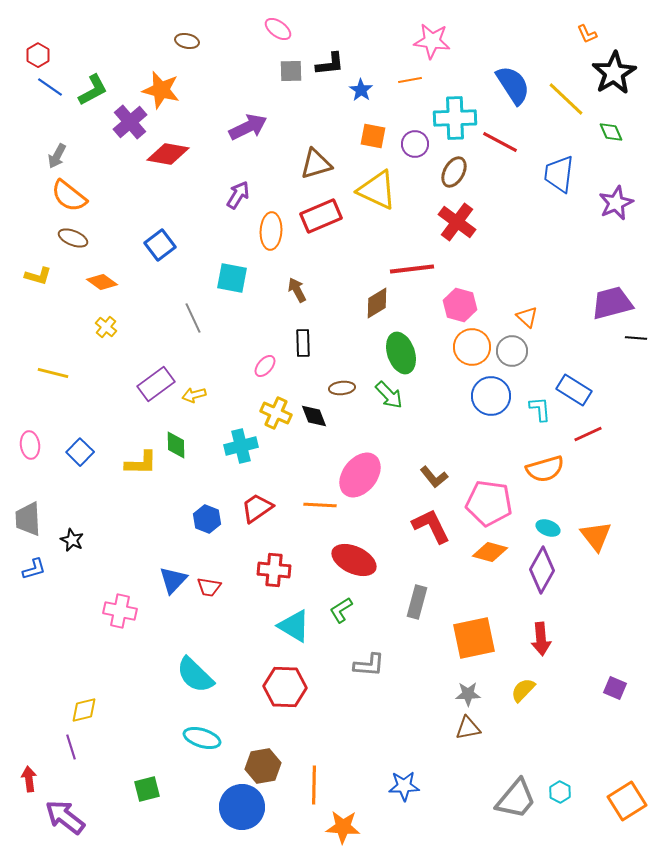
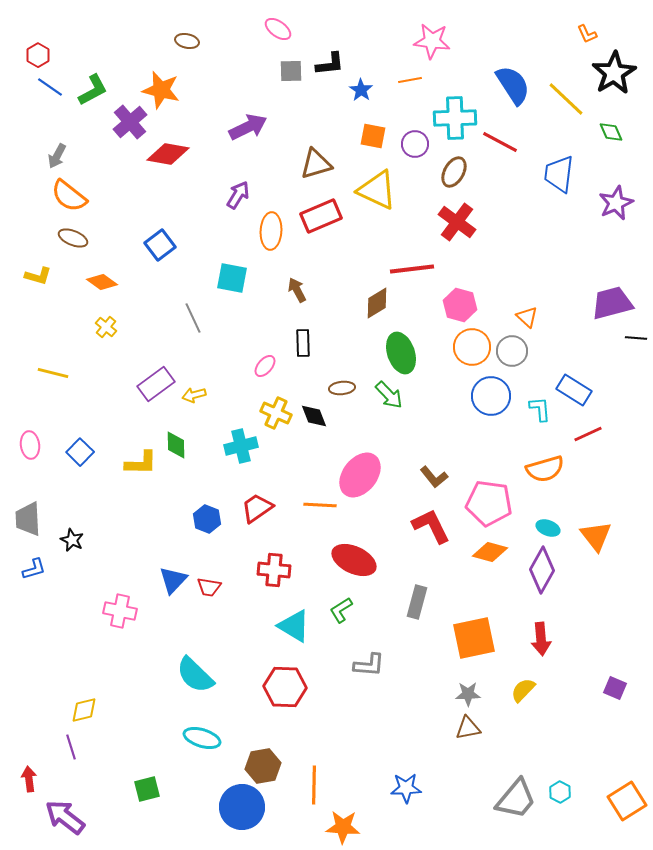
blue star at (404, 786): moved 2 px right, 2 px down
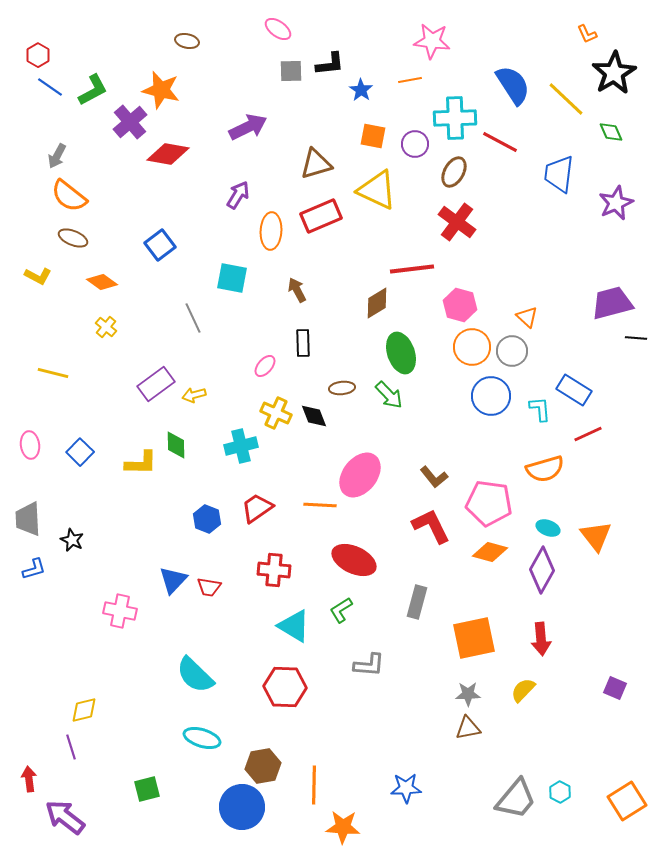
yellow L-shape at (38, 276): rotated 12 degrees clockwise
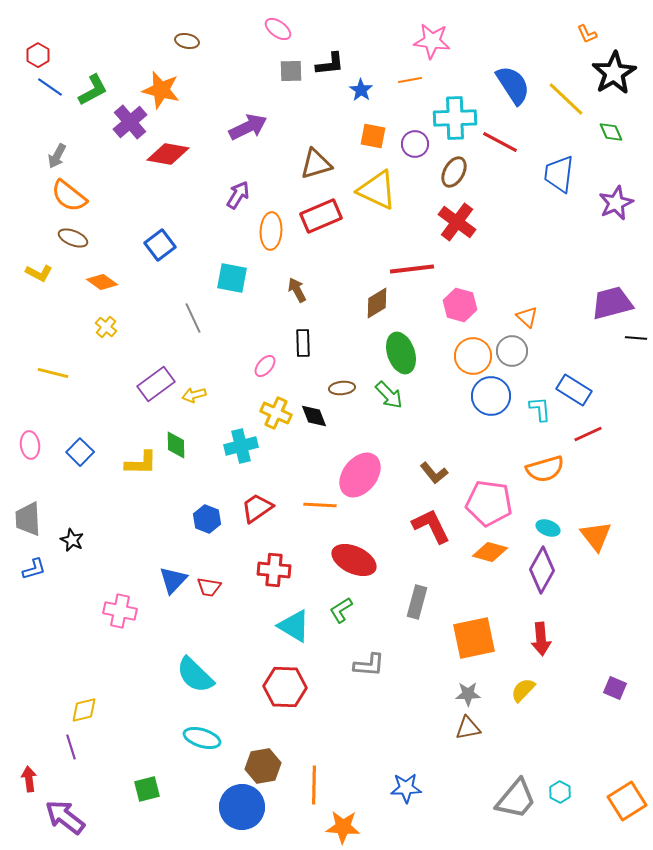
yellow L-shape at (38, 276): moved 1 px right, 3 px up
orange circle at (472, 347): moved 1 px right, 9 px down
brown L-shape at (434, 477): moved 4 px up
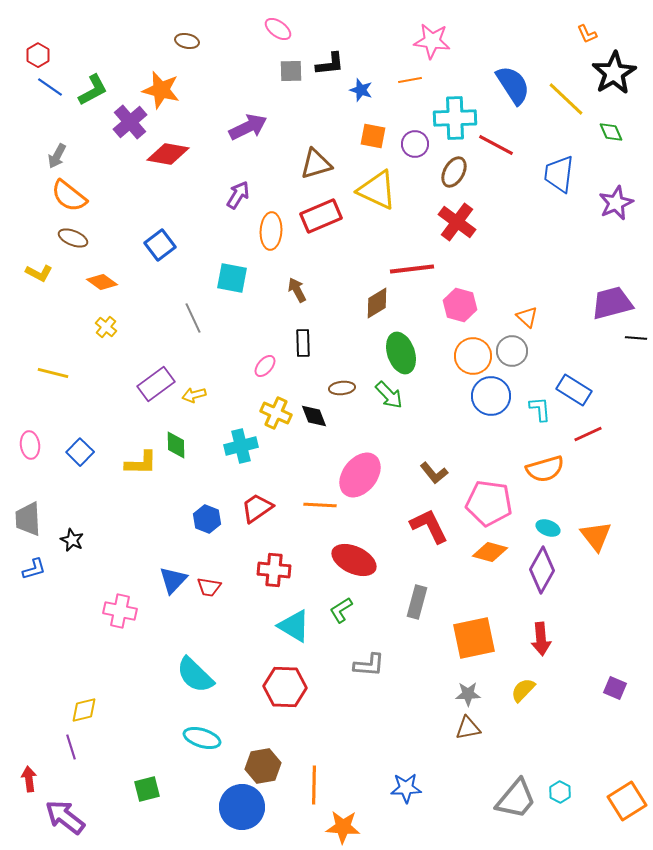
blue star at (361, 90): rotated 15 degrees counterclockwise
red line at (500, 142): moved 4 px left, 3 px down
red L-shape at (431, 526): moved 2 px left
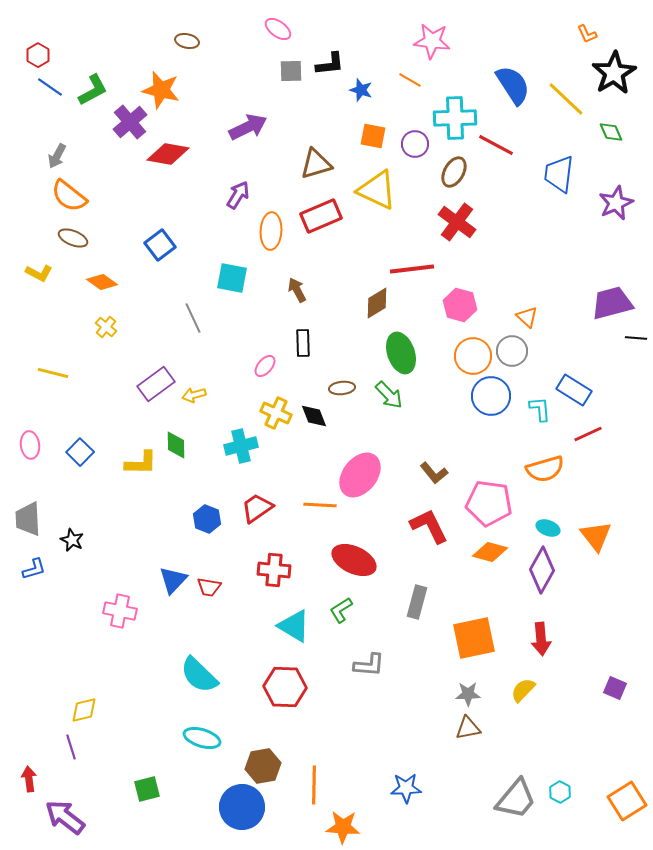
orange line at (410, 80): rotated 40 degrees clockwise
cyan semicircle at (195, 675): moved 4 px right
